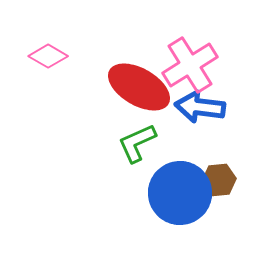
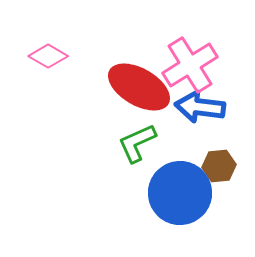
brown hexagon: moved 14 px up
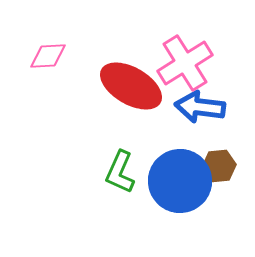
pink diamond: rotated 33 degrees counterclockwise
pink cross: moved 5 px left, 2 px up
red ellipse: moved 8 px left, 1 px up
green L-shape: moved 17 px left, 29 px down; rotated 42 degrees counterclockwise
blue circle: moved 12 px up
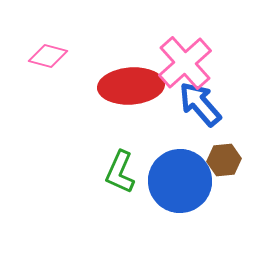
pink diamond: rotated 18 degrees clockwise
pink cross: rotated 10 degrees counterclockwise
red ellipse: rotated 34 degrees counterclockwise
blue arrow: moved 3 px up; rotated 42 degrees clockwise
brown hexagon: moved 5 px right, 6 px up
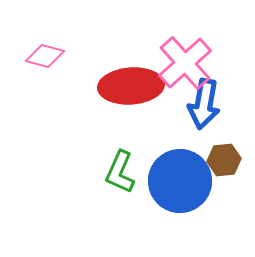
pink diamond: moved 3 px left
blue arrow: moved 4 px right; rotated 129 degrees counterclockwise
